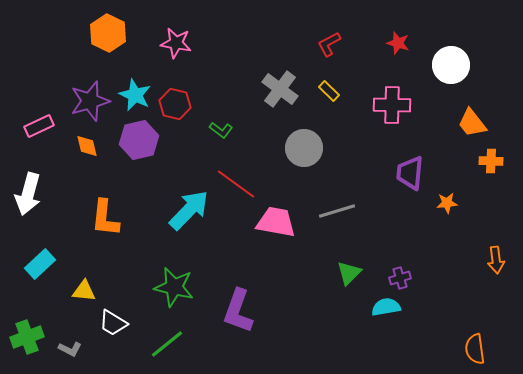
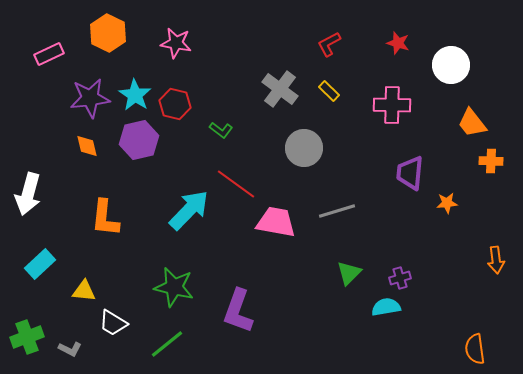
cyan star: rotated 8 degrees clockwise
purple star: moved 3 px up; rotated 9 degrees clockwise
pink rectangle: moved 10 px right, 72 px up
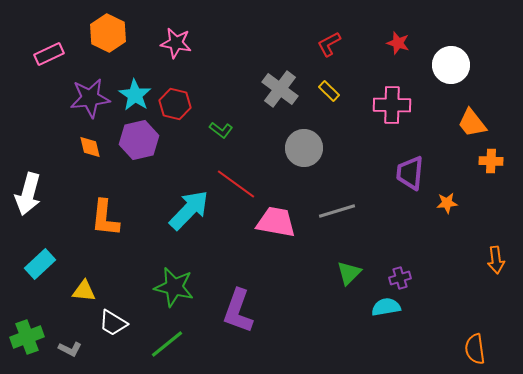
orange diamond: moved 3 px right, 1 px down
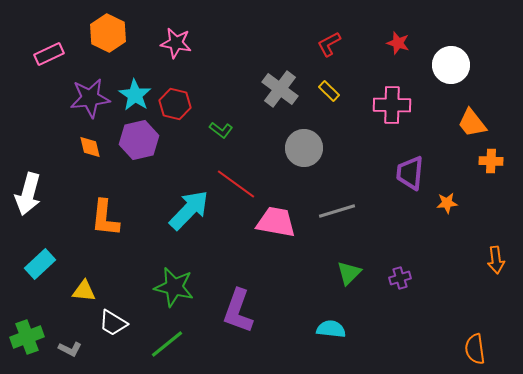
cyan semicircle: moved 55 px left, 22 px down; rotated 16 degrees clockwise
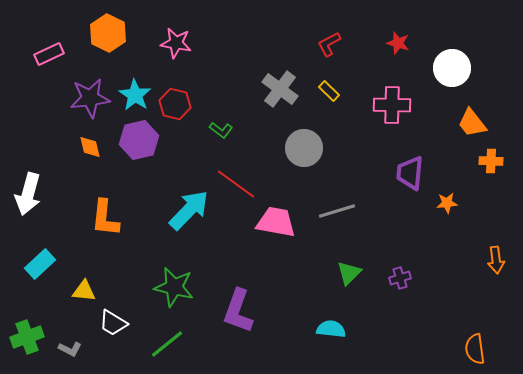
white circle: moved 1 px right, 3 px down
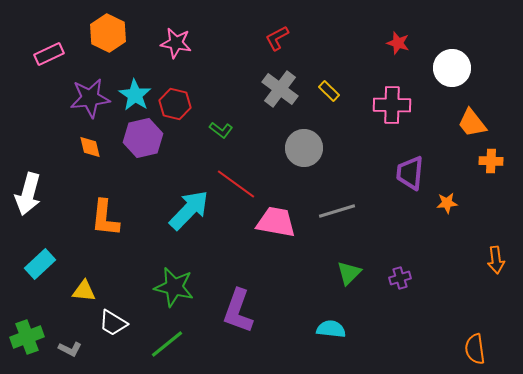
red L-shape: moved 52 px left, 6 px up
purple hexagon: moved 4 px right, 2 px up
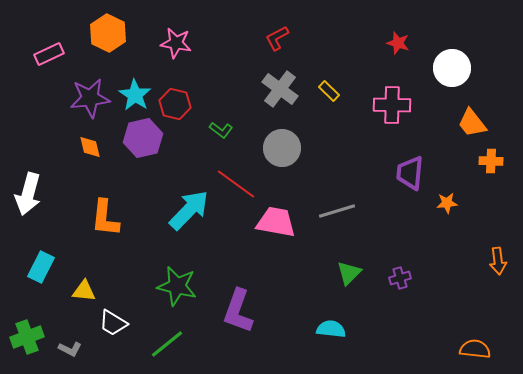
gray circle: moved 22 px left
orange arrow: moved 2 px right, 1 px down
cyan rectangle: moved 1 px right, 3 px down; rotated 20 degrees counterclockwise
green star: moved 3 px right, 1 px up
orange semicircle: rotated 104 degrees clockwise
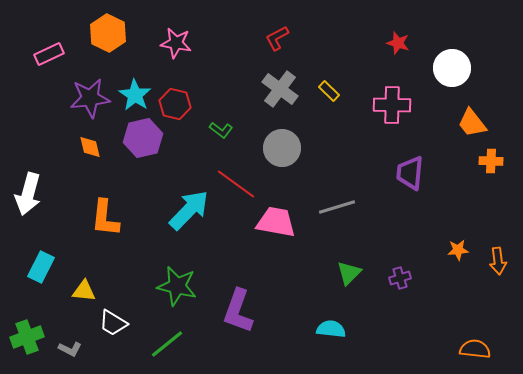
orange star: moved 11 px right, 47 px down
gray line: moved 4 px up
